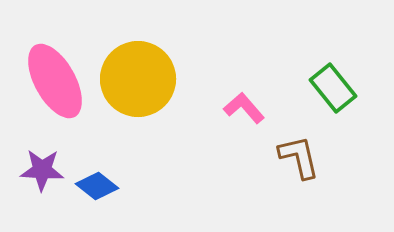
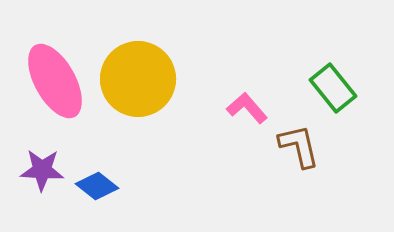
pink L-shape: moved 3 px right
brown L-shape: moved 11 px up
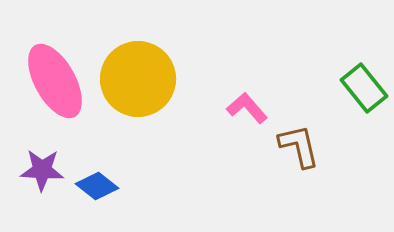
green rectangle: moved 31 px right
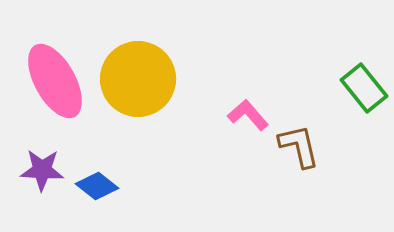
pink L-shape: moved 1 px right, 7 px down
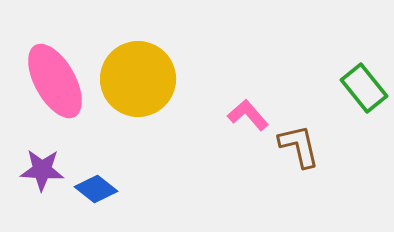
blue diamond: moved 1 px left, 3 px down
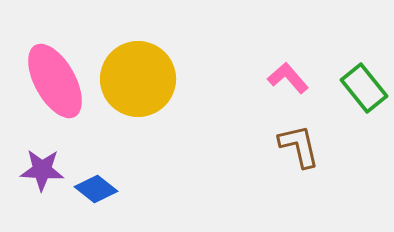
pink L-shape: moved 40 px right, 37 px up
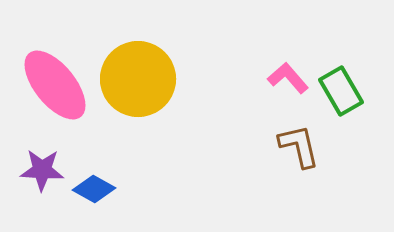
pink ellipse: moved 4 px down; rotated 10 degrees counterclockwise
green rectangle: moved 23 px left, 3 px down; rotated 9 degrees clockwise
blue diamond: moved 2 px left; rotated 9 degrees counterclockwise
